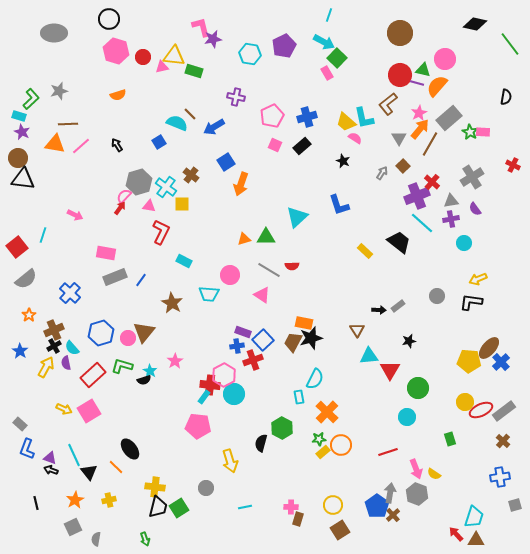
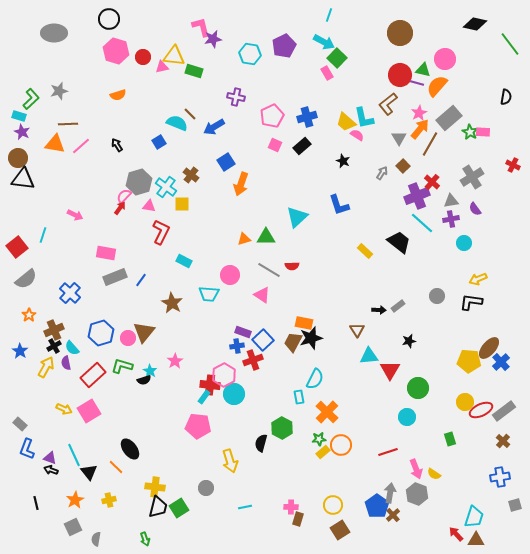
pink semicircle at (355, 138): moved 2 px right, 3 px up
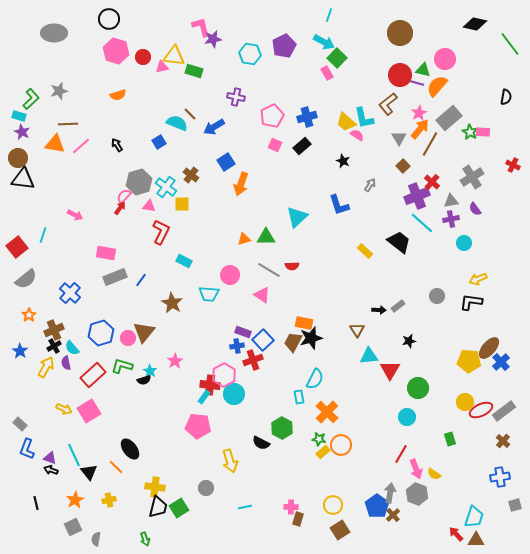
gray arrow at (382, 173): moved 12 px left, 12 px down
green star at (319, 439): rotated 16 degrees clockwise
black semicircle at (261, 443): rotated 78 degrees counterclockwise
red line at (388, 452): moved 13 px right, 2 px down; rotated 42 degrees counterclockwise
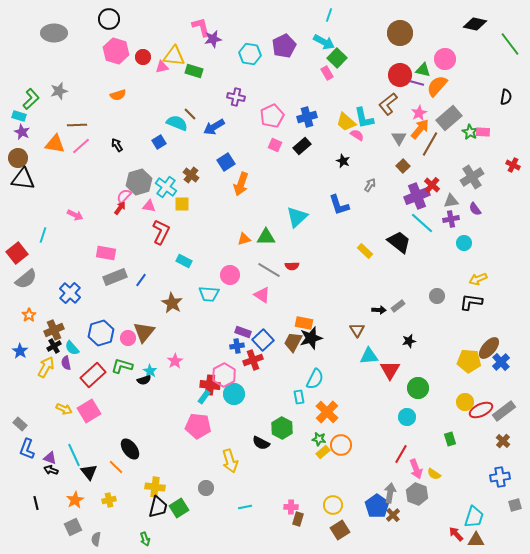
brown line at (68, 124): moved 9 px right, 1 px down
red cross at (432, 182): moved 3 px down
red square at (17, 247): moved 6 px down
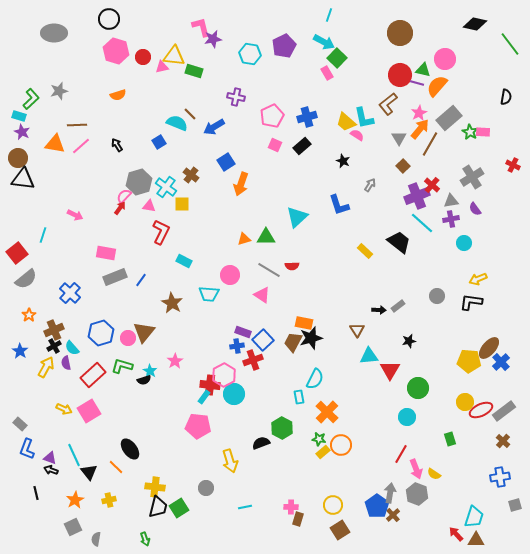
black semicircle at (261, 443): rotated 132 degrees clockwise
black line at (36, 503): moved 10 px up
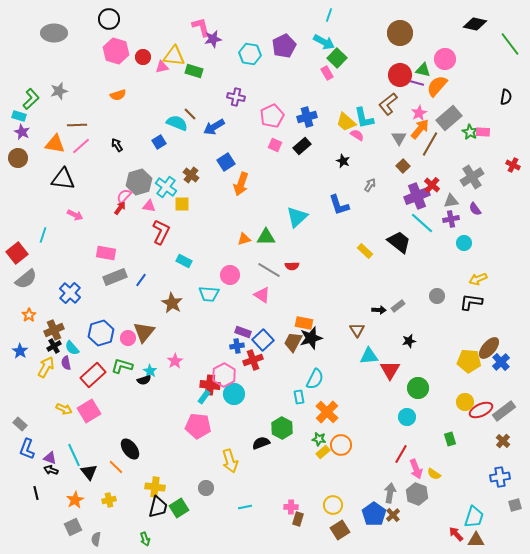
black triangle at (23, 179): moved 40 px right
blue pentagon at (377, 506): moved 3 px left, 8 px down
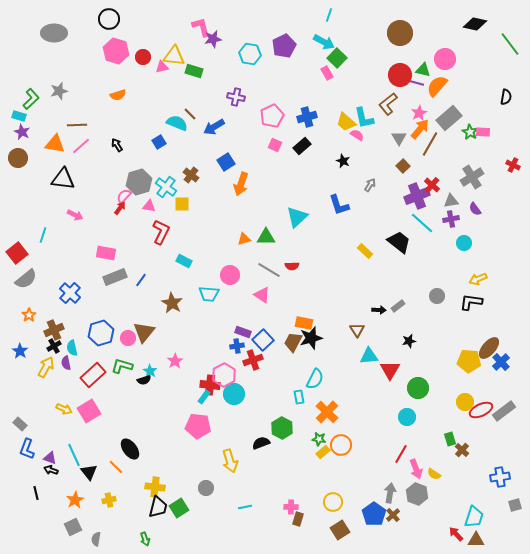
cyan semicircle at (72, 348): rotated 28 degrees clockwise
brown cross at (503, 441): moved 41 px left, 9 px down
yellow circle at (333, 505): moved 3 px up
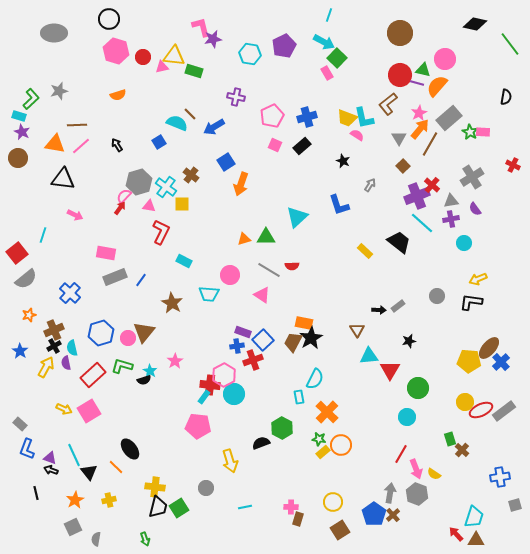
yellow trapezoid at (346, 122): moved 1 px right, 4 px up; rotated 20 degrees counterclockwise
orange star at (29, 315): rotated 16 degrees clockwise
black star at (311, 338): rotated 15 degrees counterclockwise
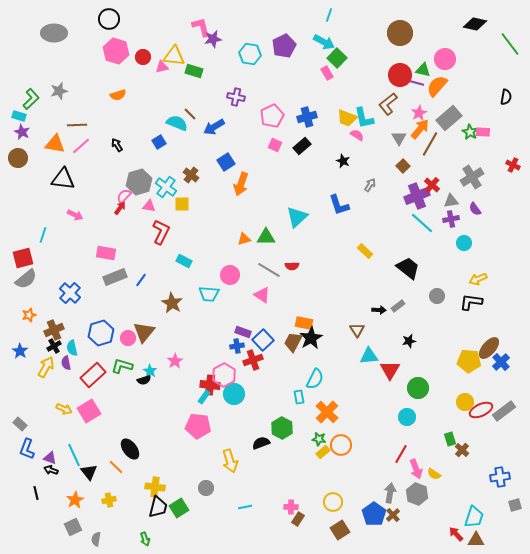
black trapezoid at (399, 242): moved 9 px right, 26 px down
red square at (17, 253): moved 6 px right, 5 px down; rotated 25 degrees clockwise
brown rectangle at (298, 519): rotated 16 degrees clockwise
